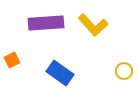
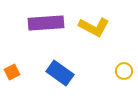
yellow L-shape: moved 1 px right, 2 px down; rotated 20 degrees counterclockwise
orange square: moved 12 px down
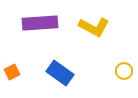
purple rectangle: moved 6 px left
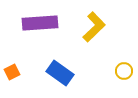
yellow L-shape: rotated 72 degrees counterclockwise
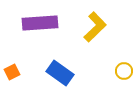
yellow L-shape: moved 1 px right
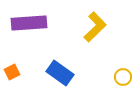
purple rectangle: moved 11 px left
yellow circle: moved 1 px left, 6 px down
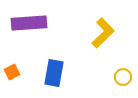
yellow L-shape: moved 8 px right, 6 px down
blue rectangle: moved 6 px left; rotated 64 degrees clockwise
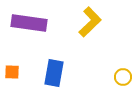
purple rectangle: rotated 12 degrees clockwise
yellow L-shape: moved 13 px left, 11 px up
orange square: rotated 28 degrees clockwise
